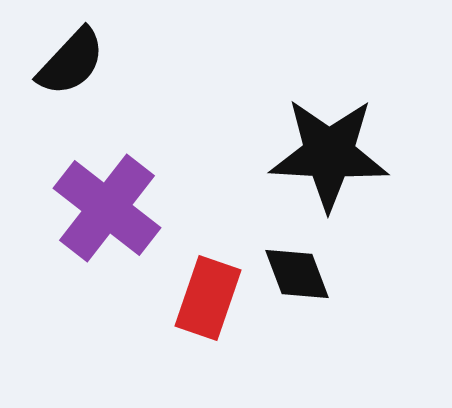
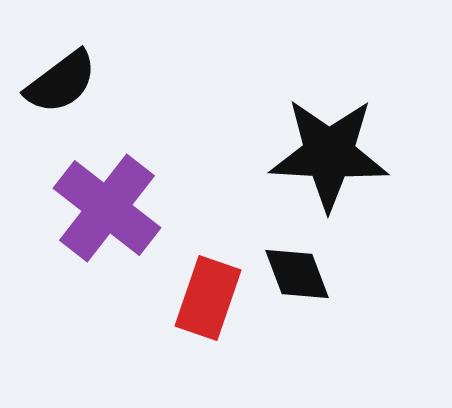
black semicircle: moved 10 px left, 20 px down; rotated 10 degrees clockwise
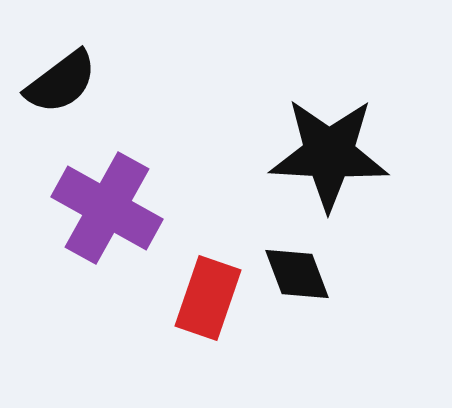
purple cross: rotated 9 degrees counterclockwise
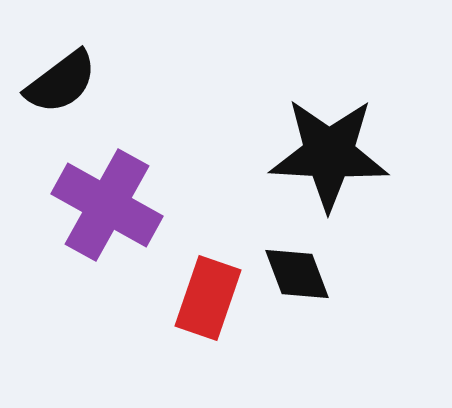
purple cross: moved 3 px up
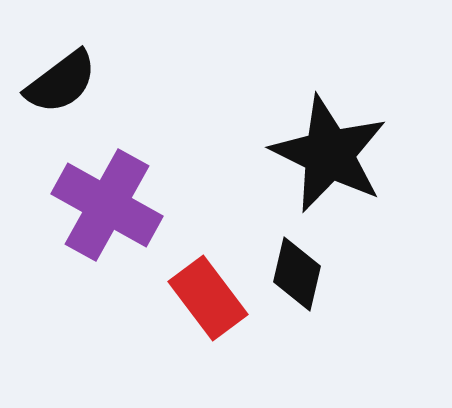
black star: rotated 23 degrees clockwise
black diamond: rotated 34 degrees clockwise
red rectangle: rotated 56 degrees counterclockwise
